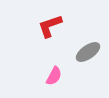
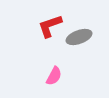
gray ellipse: moved 9 px left, 15 px up; rotated 15 degrees clockwise
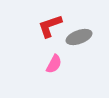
pink semicircle: moved 12 px up
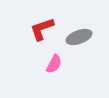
red L-shape: moved 8 px left, 3 px down
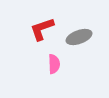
pink semicircle: rotated 30 degrees counterclockwise
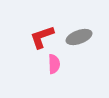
red L-shape: moved 8 px down
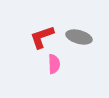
gray ellipse: rotated 35 degrees clockwise
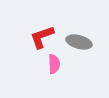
gray ellipse: moved 5 px down
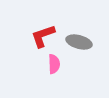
red L-shape: moved 1 px right, 1 px up
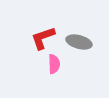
red L-shape: moved 2 px down
